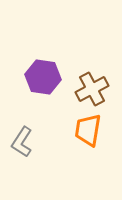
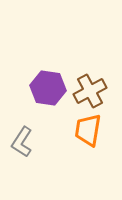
purple hexagon: moved 5 px right, 11 px down
brown cross: moved 2 px left, 2 px down
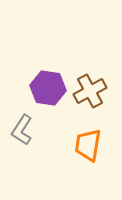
orange trapezoid: moved 15 px down
gray L-shape: moved 12 px up
